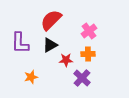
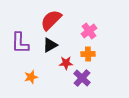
red star: moved 3 px down
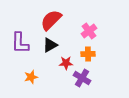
purple cross: rotated 12 degrees counterclockwise
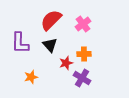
pink cross: moved 6 px left, 7 px up
black triangle: rotated 42 degrees counterclockwise
orange cross: moved 4 px left
red star: rotated 16 degrees counterclockwise
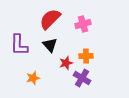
red semicircle: moved 1 px left, 1 px up
pink cross: rotated 21 degrees clockwise
purple L-shape: moved 1 px left, 2 px down
orange cross: moved 2 px right, 2 px down
orange star: moved 2 px right, 1 px down
